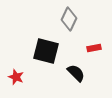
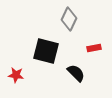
red star: moved 2 px up; rotated 14 degrees counterclockwise
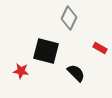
gray diamond: moved 1 px up
red rectangle: moved 6 px right; rotated 40 degrees clockwise
red star: moved 5 px right, 4 px up
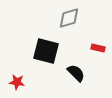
gray diamond: rotated 50 degrees clockwise
red rectangle: moved 2 px left; rotated 16 degrees counterclockwise
red star: moved 4 px left, 11 px down
